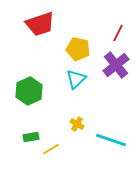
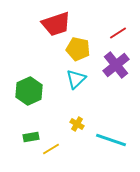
red trapezoid: moved 16 px right
red line: rotated 30 degrees clockwise
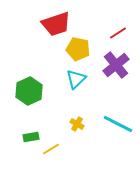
cyan line: moved 7 px right, 16 px up; rotated 8 degrees clockwise
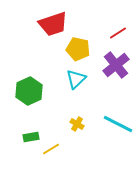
red trapezoid: moved 3 px left
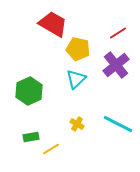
red trapezoid: rotated 132 degrees counterclockwise
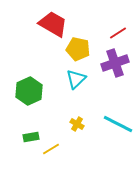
purple cross: moved 1 px left, 2 px up; rotated 20 degrees clockwise
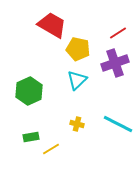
red trapezoid: moved 1 px left, 1 px down
cyan triangle: moved 1 px right, 1 px down
yellow cross: rotated 16 degrees counterclockwise
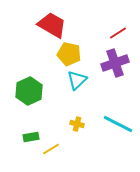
yellow pentagon: moved 9 px left, 5 px down
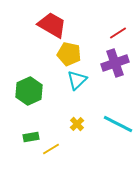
yellow cross: rotated 32 degrees clockwise
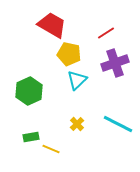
red line: moved 12 px left
yellow line: rotated 54 degrees clockwise
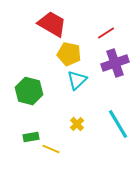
red trapezoid: moved 1 px up
green hexagon: rotated 20 degrees counterclockwise
cyan line: rotated 32 degrees clockwise
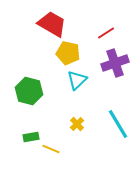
yellow pentagon: moved 1 px left, 1 px up
